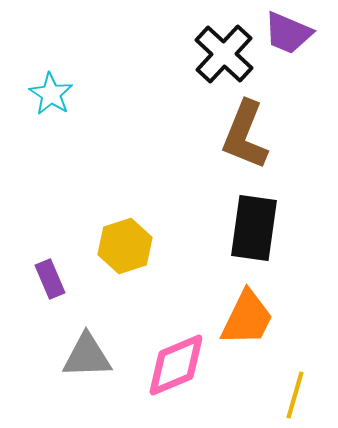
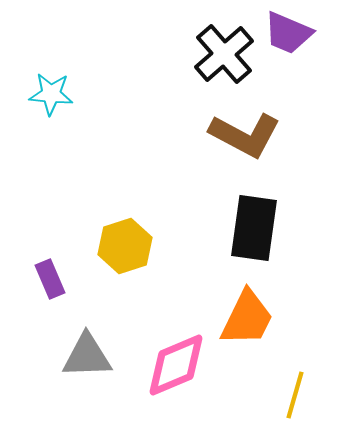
black cross: rotated 6 degrees clockwise
cyan star: rotated 27 degrees counterclockwise
brown L-shape: rotated 84 degrees counterclockwise
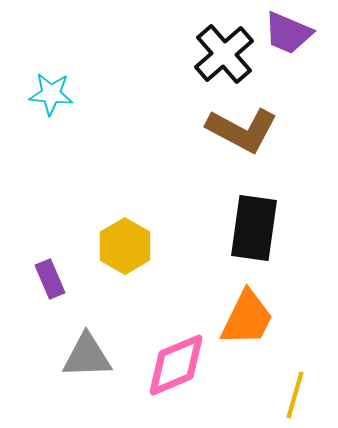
brown L-shape: moved 3 px left, 5 px up
yellow hexagon: rotated 12 degrees counterclockwise
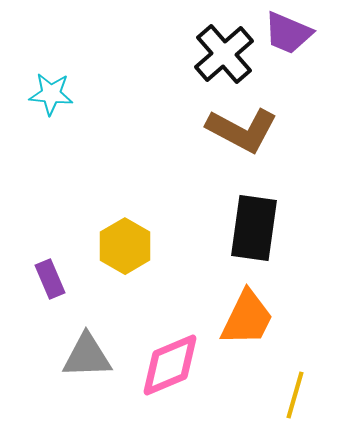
pink diamond: moved 6 px left
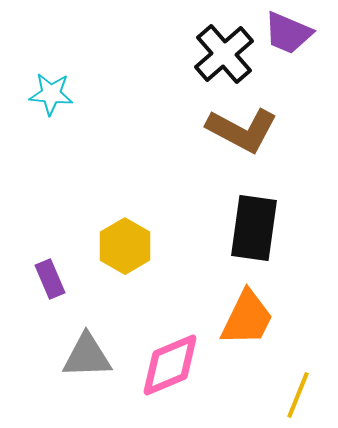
yellow line: moved 3 px right; rotated 6 degrees clockwise
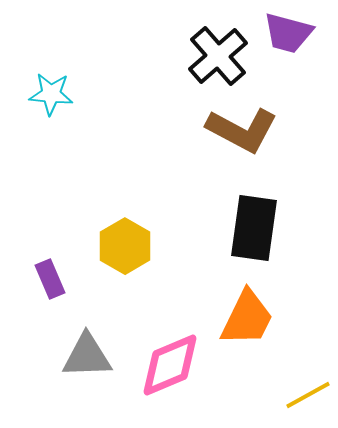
purple trapezoid: rotated 8 degrees counterclockwise
black cross: moved 6 px left, 2 px down
yellow line: moved 10 px right; rotated 39 degrees clockwise
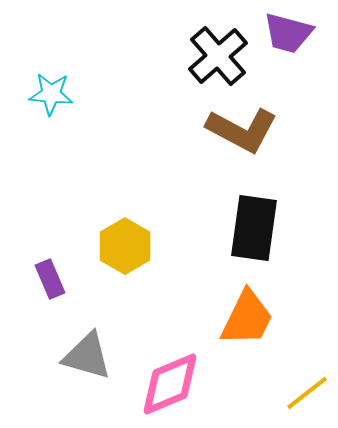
gray triangle: rotated 18 degrees clockwise
pink diamond: moved 19 px down
yellow line: moved 1 px left, 2 px up; rotated 9 degrees counterclockwise
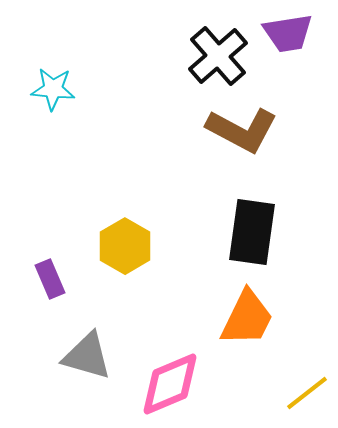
purple trapezoid: rotated 24 degrees counterclockwise
cyan star: moved 2 px right, 5 px up
black rectangle: moved 2 px left, 4 px down
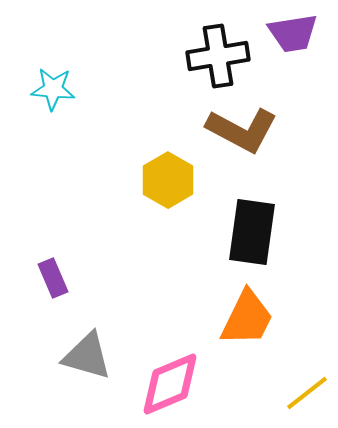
purple trapezoid: moved 5 px right
black cross: rotated 32 degrees clockwise
yellow hexagon: moved 43 px right, 66 px up
purple rectangle: moved 3 px right, 1 px up
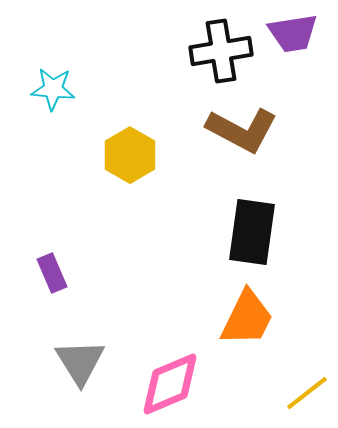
black cross: moved 3 px right, 5 px up
yellow hexagon: moved 38 px left, 25 px up
purple rectangle: moved 1 px left, 5 px up
gray triangle: moved 7 px left, 6 px down; rotated 42 degrees clockwise
